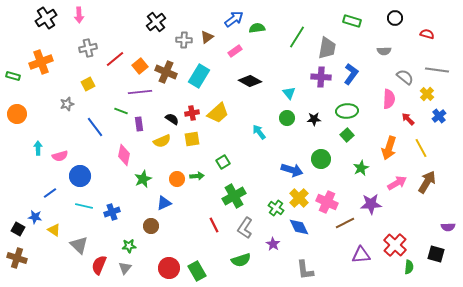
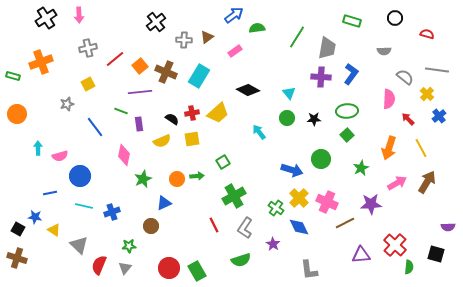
blue arrow at (234, 19): moved 4 px up
black diamond at (250, 81): moved 2 px left, 9 px down
blue line at (50, 193): rotated 24 degrees clockwise
gray L-shape at (305, 270): moved 4 px right
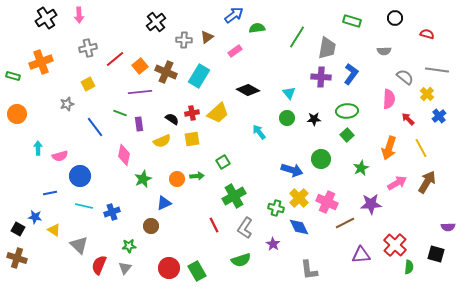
green line at (121, 111): moved 1 px left, 2 px down
green cross at (276, 208): rotated 21 degrees counterclockwise
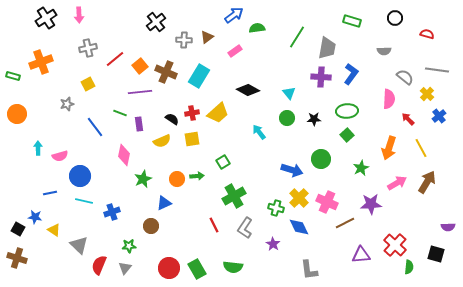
cyan line at (84, 206): moved 5 px up
green semicircle at (241, 260): moved 8 px left, 7 px down; rotated 24 degrees clockwise
green rectangle at (197, 271): moved 2 px up
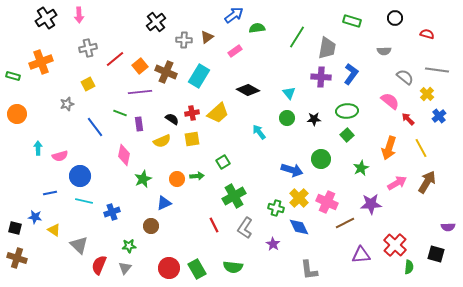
pink semicircle at (389, 99): moved 1 px right, 2 px down; rotated 54 degrees counterclockwise
black square at (18, 229): moved 3 px left, 1 px up; rotated 16 degrees counterclockwise
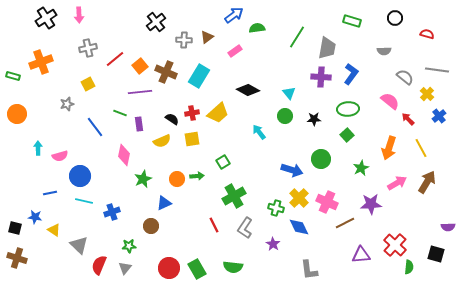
green ellipse at (347, 111): moved 1 px right, 2 px up
green circle at (287, 118): moved 2 px left, 2 px up
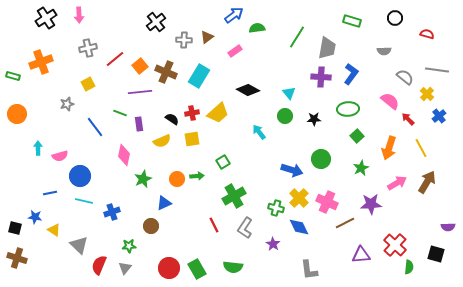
green square at (347, 135): moved 10 px right, 1 px down
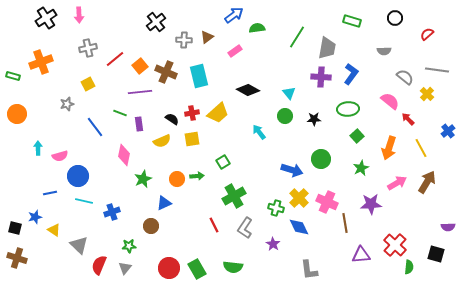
red semicircle at (427, 34): rotated 56 degrees counterclockwise
cyan rectangle at (199, 76): rotated 45 degrees counterclockwise
blue cross at (439, 116): moved 9 px right, 15 px down
blue circle at (80, 176): moved 2 px left
blue star at (35, 217): rotated 24 degrees counterclockwise
brown line at (345, 223): rotated 72 degrees counterclockwise
